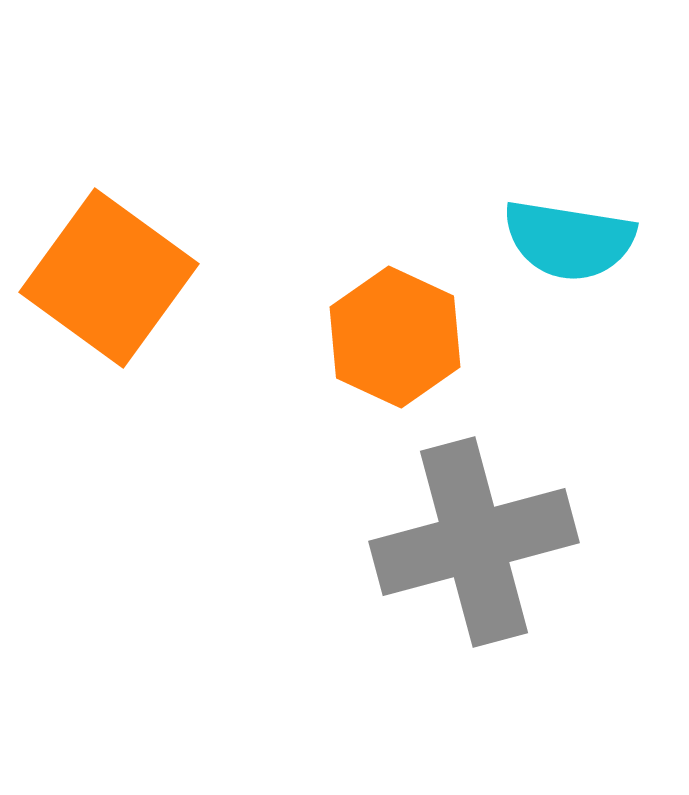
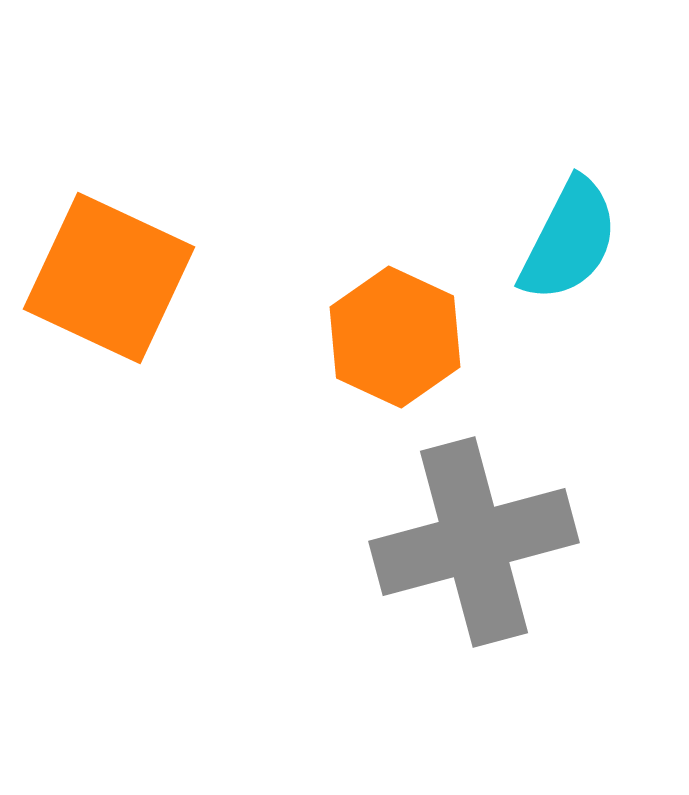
cyan semicircle: rotated 72 degrees counterclockwise
orange square: rotated 11 degrees counterclockwise
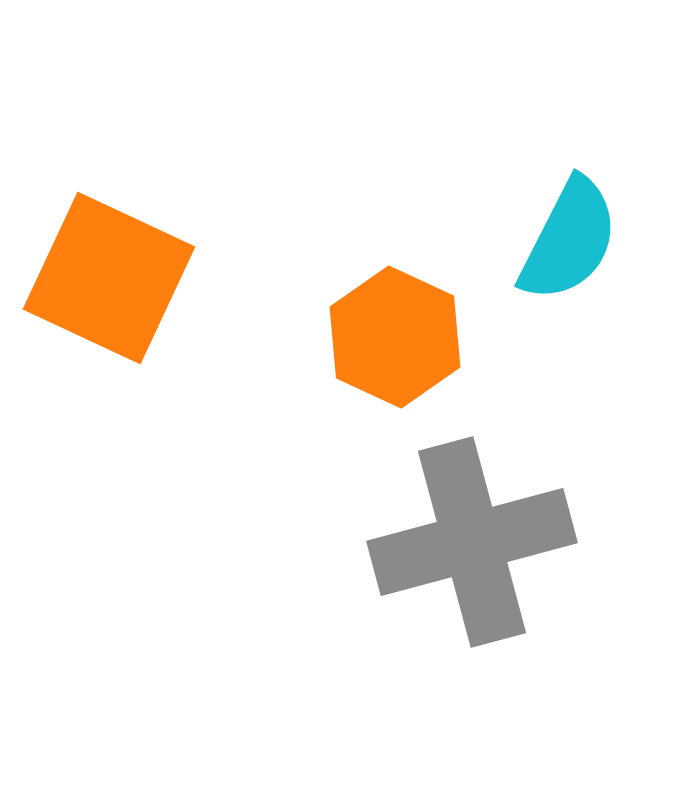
gray cross: moved 2 px left
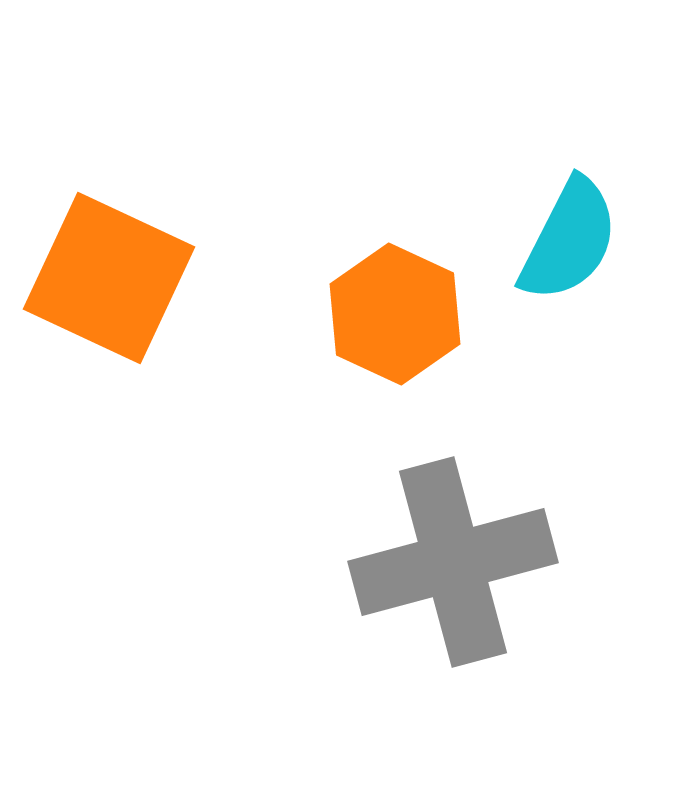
orange hexagon: moved 23 px up
gray cross: moved 19 px left, 20 px down
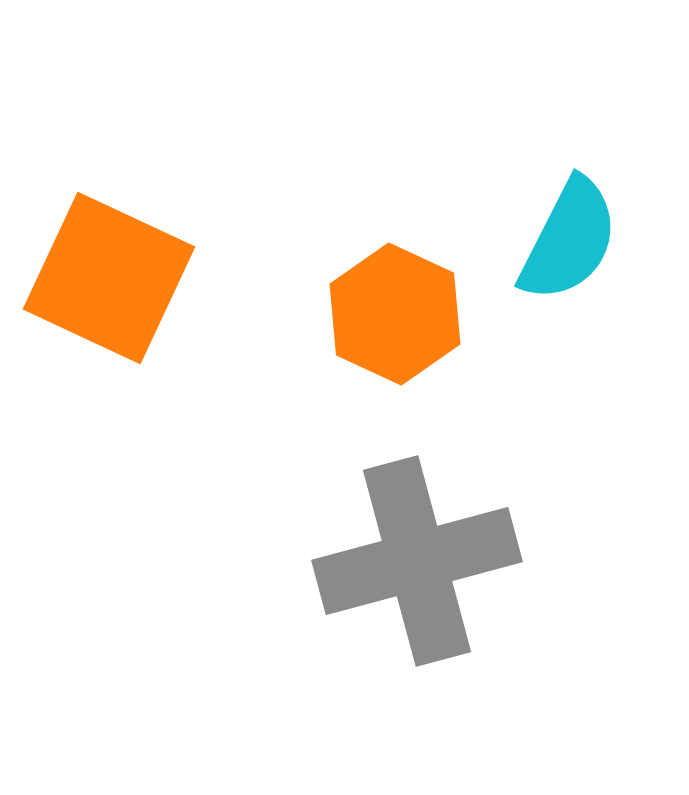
gray cross: moved 36 px left, 1 px up
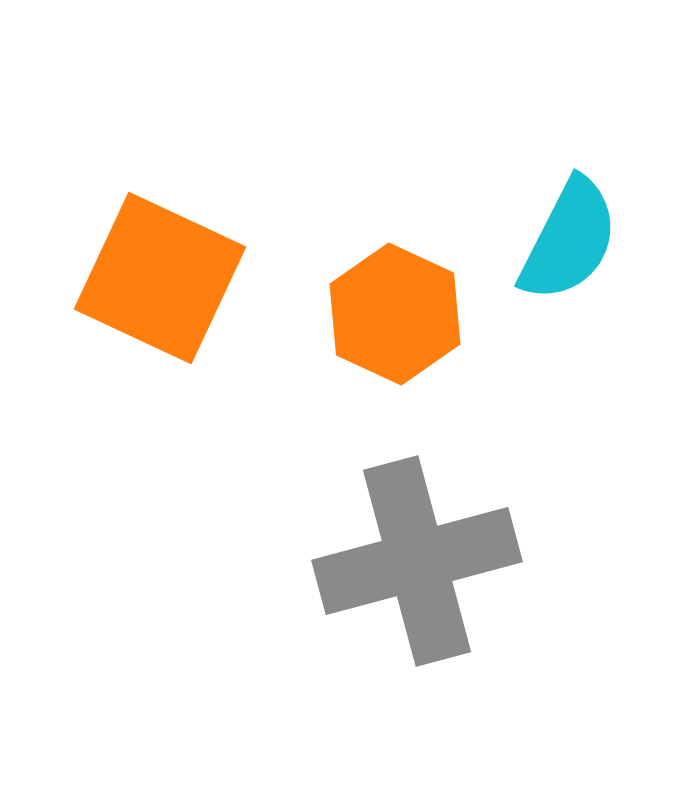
orange square: moved 51 px right
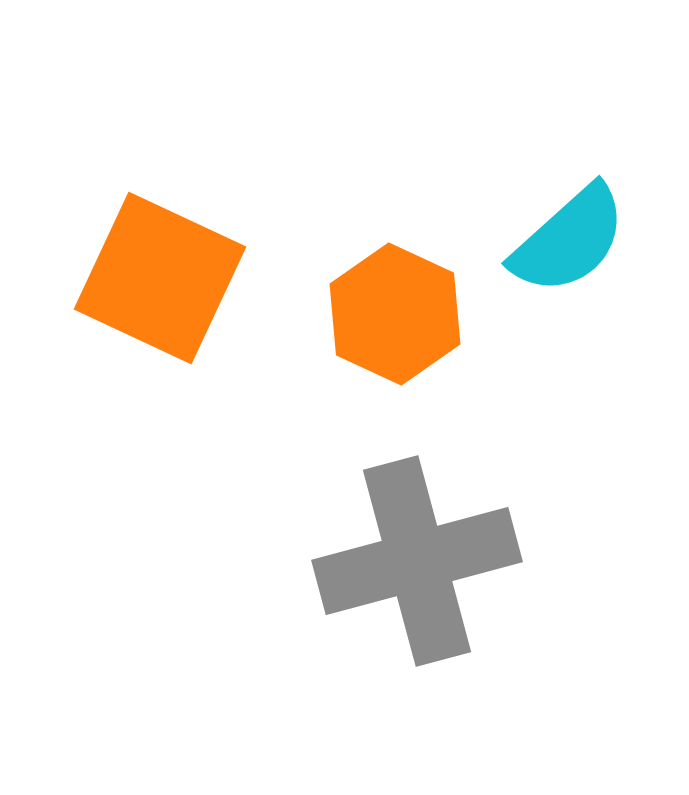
cyan semicircle: rotated 21 degrees clockwise
